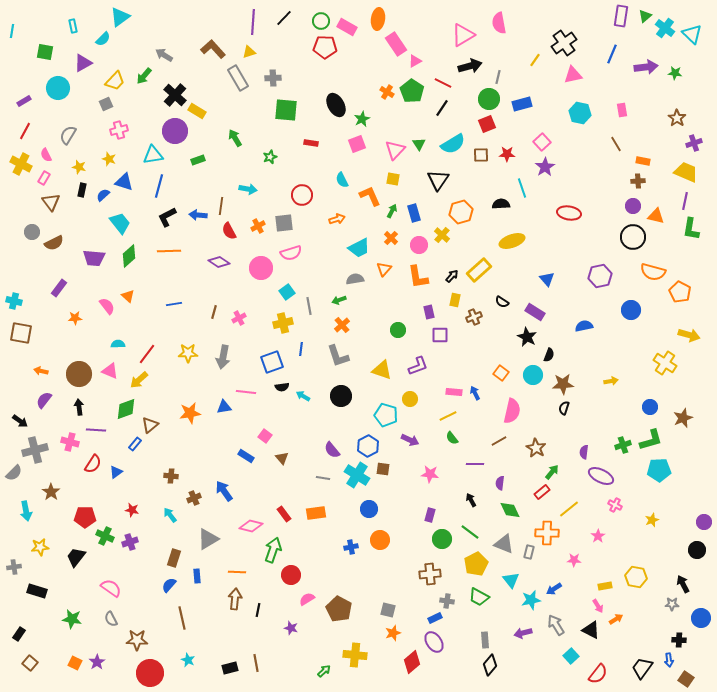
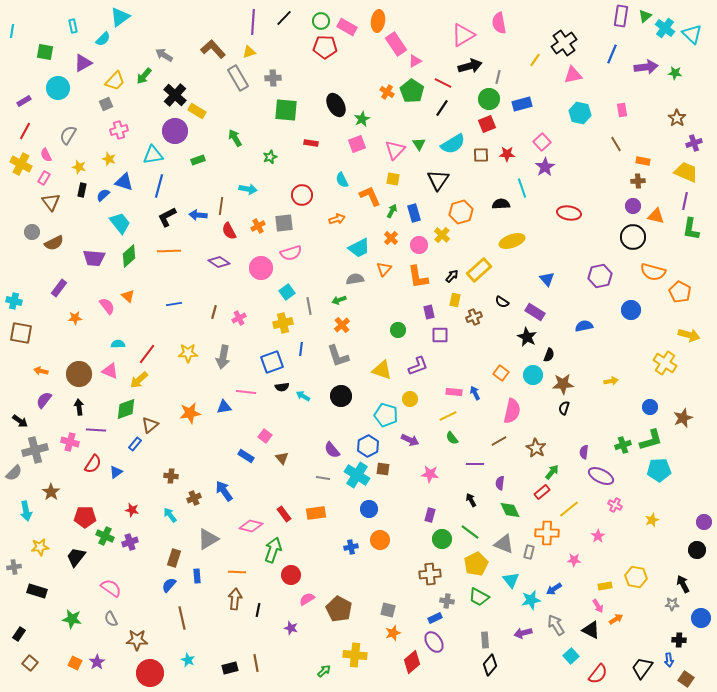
orange ellipse at (378, 19): moved 2 px down
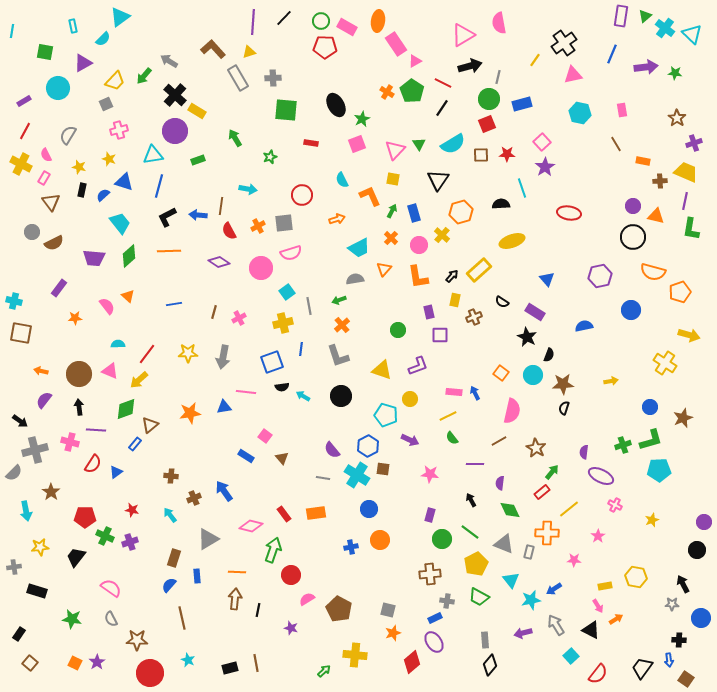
gray arrow at (164, 55): moved 5 px right, 6 px down
brown cross at (638, 181): moved 22 px right
orange pentagon at (680, 292): rotated 25 degrees clockwise
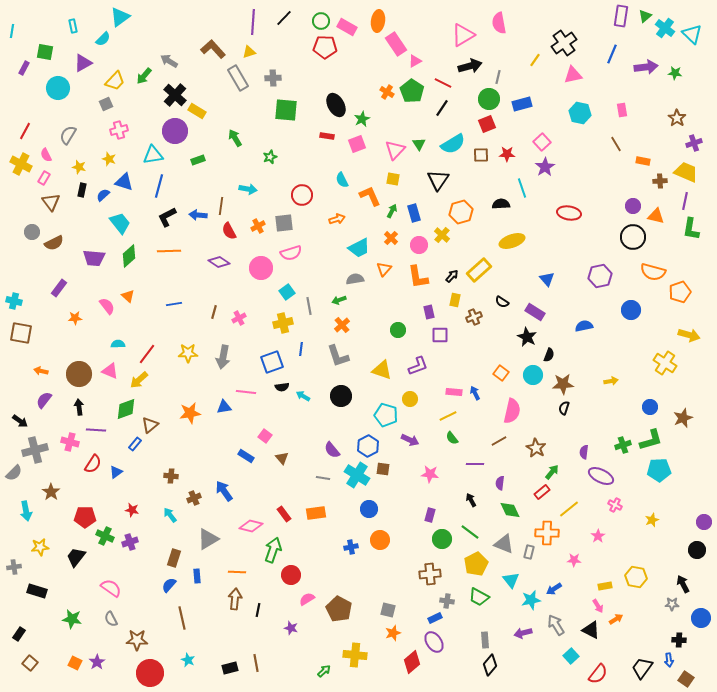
purple rectangle at (24, 101): moved 33 px up; rotated 32 degrees counterclockwise
red rectangle at (311, 143): moved 16 px right, 7 px up
